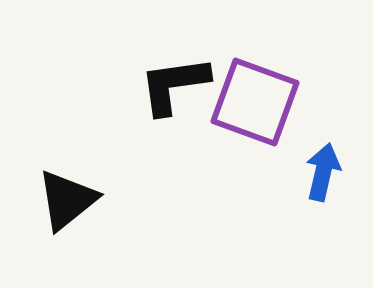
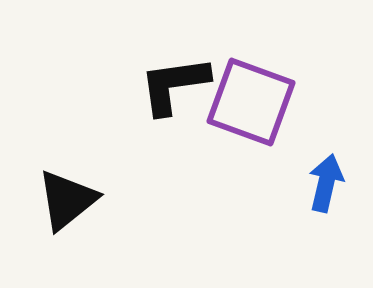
purple square: moved 4 px left
blue arrow: moved 3 px right, 11 px down
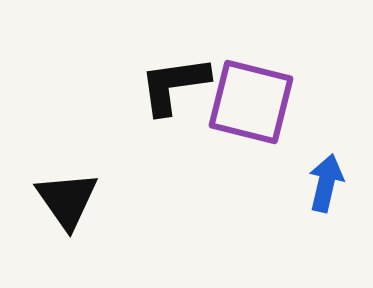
purple square: rotated 6 degrees counterclockwise
black triangle: rotated 26 degrees counterclockwise
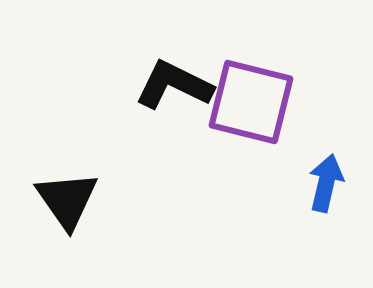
black L-shape: rotated 34 degrees clockwise
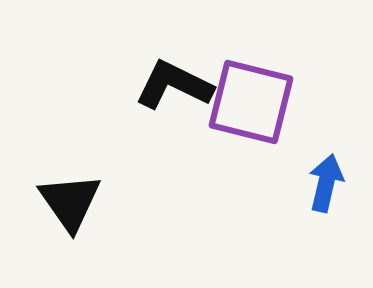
black triangle: moved 3 px right, 2 px down
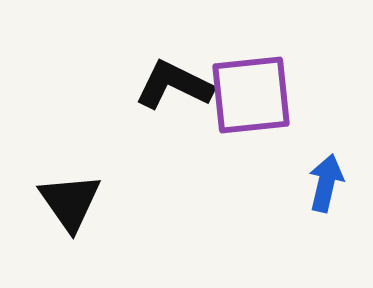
purple square: moved 7 px up; rotated 20 degrees counterclockwise
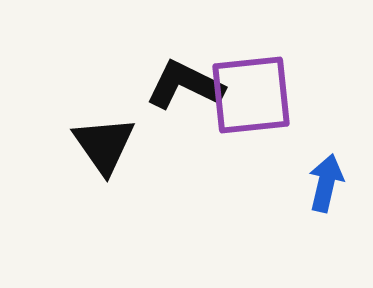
black L-shape: moved 11 px right
black triangle: moved 34 px right, 57 px up
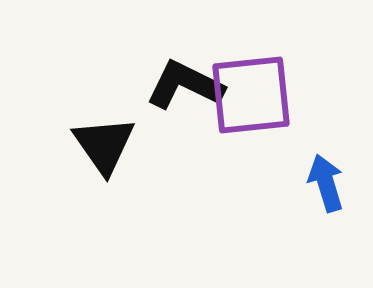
blue arrow: rotated 30 degrees counterclockwise
